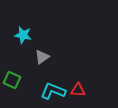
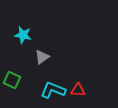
cyan L-shape: moved 1 px up
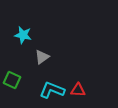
cyan L-shape: moved 1 px left
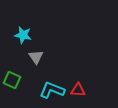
gray triangle: moved 6 px left; rotated 28 degrees counterclockwise
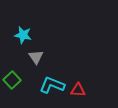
green square: rotated 24 degrees clockwise
cyan L-shape: moved 5 px up
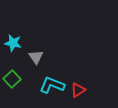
cyan star: moved 10 px left, 8 px down
green square: moved 1 px up
red triangle: rotated 35 degrees counterclockwise
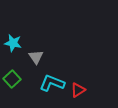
cyan L-shape: moved 2 px up
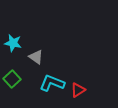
gray triangle: rotated 21 degrees counterclockwise
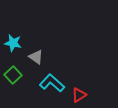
green square: moved 1 px right, 4 px up
cyan L-shape: rotated 20 degrees clockwise
red triangle: moved 1 px right, 5 px down
